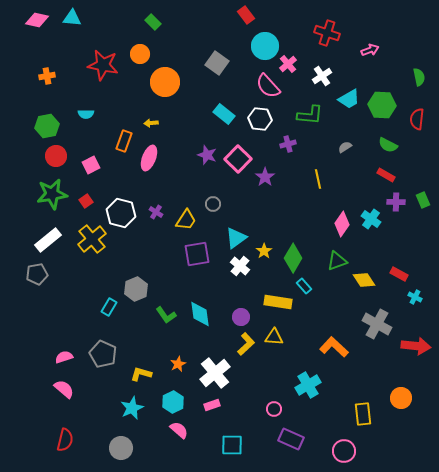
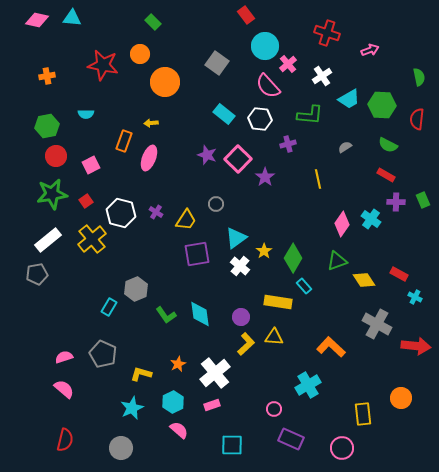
gray circle at (213, 204): moved 3 px right
orange L-shape at (334, 347): moved 3 px left
pink circle at (344, 451): moved 2 px left, 3 px up
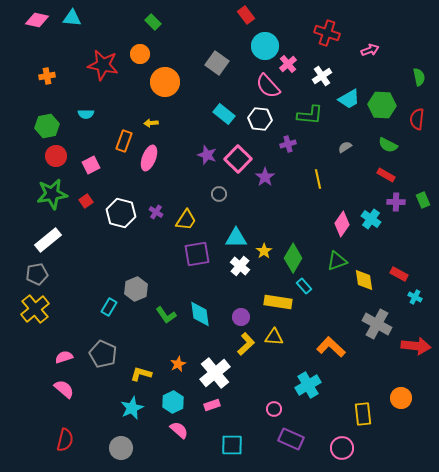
gray circle at (216, 204): moved 3 px right, 10 px up
cyan triangle at (236, 238): rotated 35 degrees clockwise
yellow cross at (92, 239): moved 57 px left, 70 px down
yellow diamond at (364, 280): rotated 25 degrees clockwise
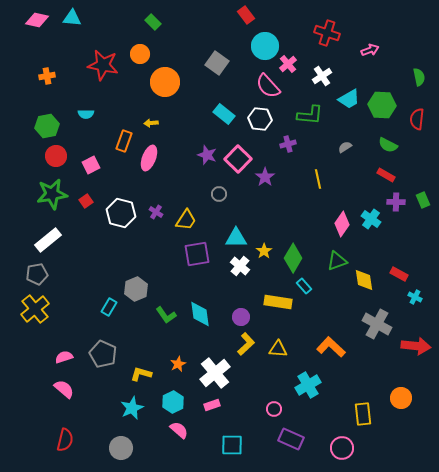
yellow triangle at (274, 337): moved 4 px right, 12 px down
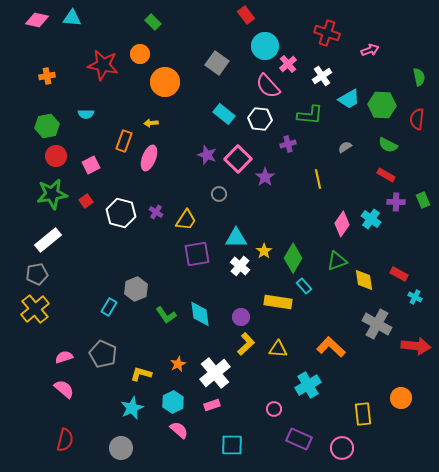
purple rectangle at (291, 439): moved 8 px right
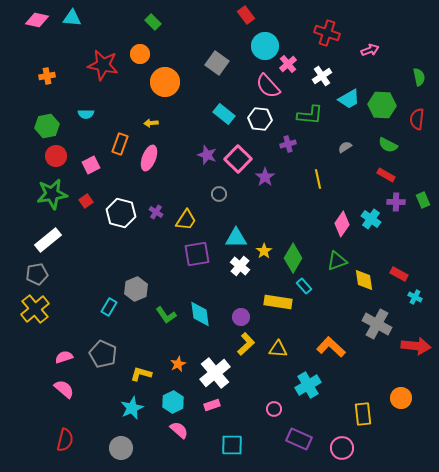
orange rectangle at (124, 141): moved 4 px left, 3 px down
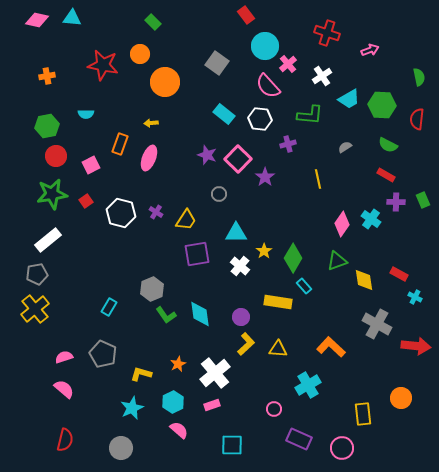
cyan triangle at (236, 238): moved 5 px up
gray hexagon at (136, 289): moved 16 px right
